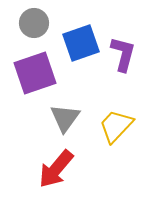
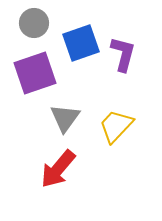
red arrow: moved 2 px right
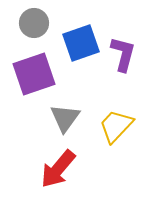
purple square: moved 1 px left, 1 px down
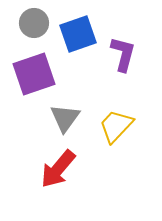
blue square: moved 3 px left, 9 px up
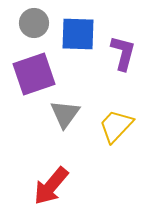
blue square: rotated 21 degrees clockwise
purple L-shape: moved 1 px up
gray triangle: moved 4 px up
red arrow: moved 7 px left, 17 px down
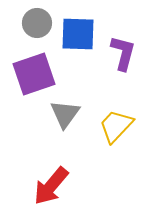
gray circle: moved 3 px right
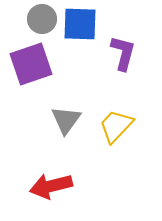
gray circle: moved 5 px right, 4 px up
blue square: moved 2 px right, 10 px up
purple square: moved 3 px left, 10 px up
gray triangle: moved 1 px right, 6 px down
red arrow: rotated 36 degrees clockwise
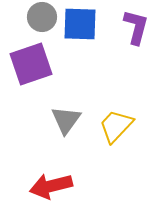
gray circle: moved 2 px up
purple L-shape: moved 13 px right, 26 px up
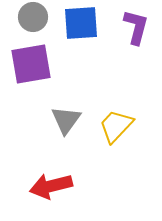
gray circle: moved 9 px left
blue square: moved 1 px right, 1 px up; rotated 6 degrees counterclockwise
purple square: rotated 9 degrees clockwise
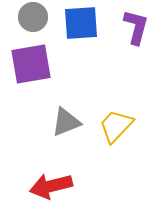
gray triangle: moved 2 px down; rotated 32 degrees clockwise
